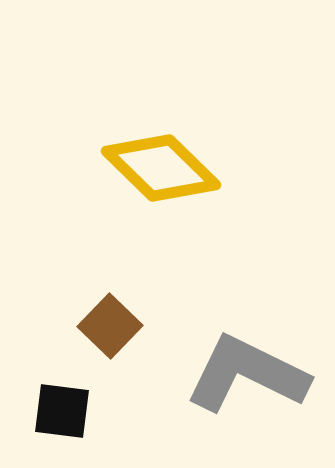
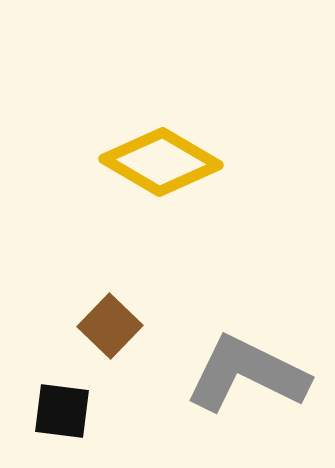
yellow diamond: moved 6 px up; rotated 14 degrees counterclockwise
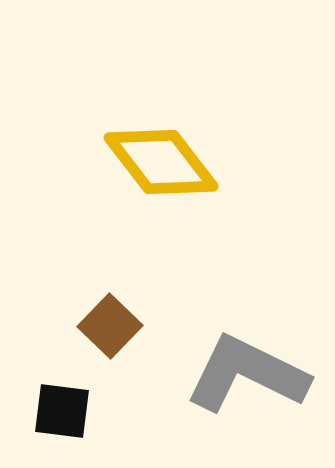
yellow diamond: rotated 22 degrees clockwise
